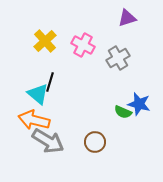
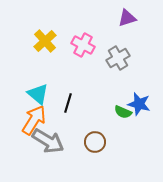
black line: moved 18 px right, 21 px down
orange arrow: rotated 108 degrees clockwise
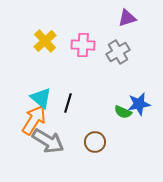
pink cross: rotated 25 degrees counterclockwise
gray cross: moved 6 px up
cyan triangle: moved 3 px right, 4 px down
blue star: rotated 25 degrees counterclockwise
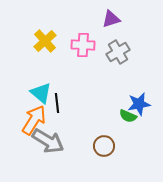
purple triangle: moved 16 px left, 1 px down
cyan triangle: moved 5 px up
black line: moved 11 px left; rotated 24 degrees counterclockwise
green semicircle: moved 5 px right, 4 px down
brown circle: moved 9 px right, 4 px down
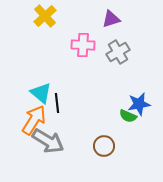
yellow cross: moved 25 px up
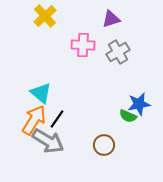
black line: moved 16 px down; rotated 42 degrees clockwise
brown circle: moved 1 px up
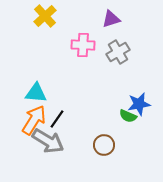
cyan triangle: moved 5 px left; rotated 35 degrees counterclockwise
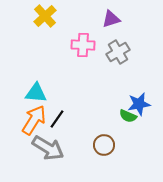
gray arrow: moved 7 px down
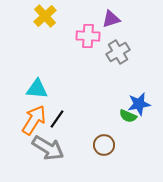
pink cross: moved 5 px right, 9 px up
cyan triangle: moved 1 px right, 4 px up
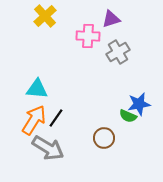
black line: moved 1 px left, 1 px up
brown circle: moved 7 px up
